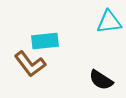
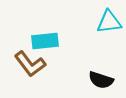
black semicircle: rotated 15 degrees counterclockwise
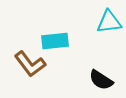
cyan rectangle: moved 10 px right
black semicircle: rotated 15 degrees clockwise
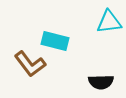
cyan rectangle: rotated 20 degrees clockwise
black semicircle: moved 2 px down; rotated 35 degrees counterclockwise
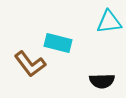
cyan rectangle: moved 3 px right, 2 px down
black semicircle: moved 1 px right, 1 px up
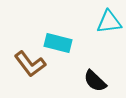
black semicircle: moved 7 px left; rotated 45 degrees clockwise
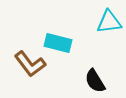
black semicircle: rotated 15 degrees clockwise
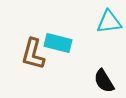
brown L-shape: moved 3 px right, 10 px up; rotated 52 degrees clockwise
black semicircle: moved 9 px right
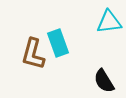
cyan rectangle: rotated 56 degrees clockwise
